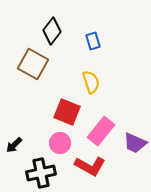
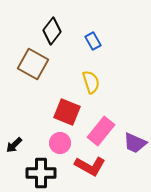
blue rectangle: rotated 12 degrees counterclockwise
black cross: rotated 12 degrees clockwise
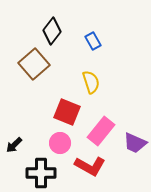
brown square: moved 1 px right; rotated 20 degrees clockwise
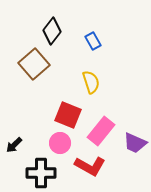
red square: moved 1 px right, 3 px down
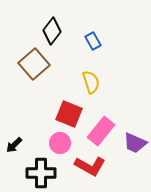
red square: moved 1 px right, 1 px up
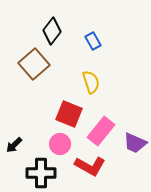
pink circle: moved 1 px down
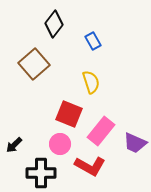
black diamond: moved 2 px right, 7 px up
